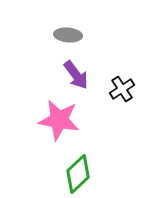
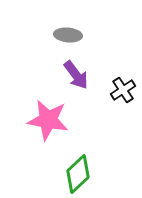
black cross: moved 1 px right, 1 px down
pink star: moved 11 px left
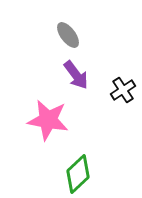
gray ellipse: rotated 48 degrees clockwise
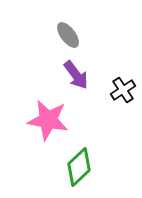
green diamond: moved 1 px right, 7 px up
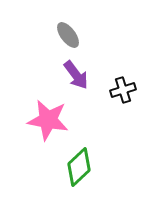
black cross: rotated 15 degrees clockwise
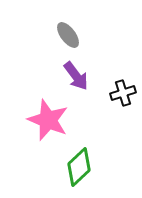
purple arrow: moved 1 px down
black cross: moved 3 px down
pink star: rotated 12 degrees clockwise
